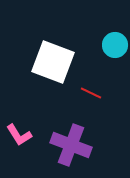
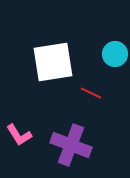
cyan circle: moved 9 px down
white square: rotated 30 degrees counterclockwise
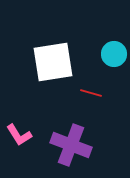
cyan circle: moved 1 px left
red line: rotated 10 degrees counterclockwise
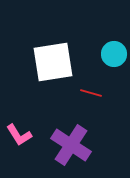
purple cross: rotated 12 degrees clockwise
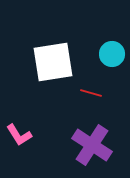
cyan circle: moved 2 px left
purple cross: moved 21 px right
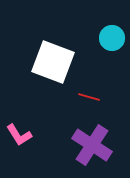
cyan circle: moved 16 px up
white square: rotated 30 degrees clockwise
red line: moved 2 px left, 4 px down
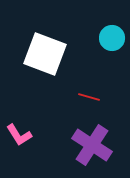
white square: moved 8 px left, 8 px up
